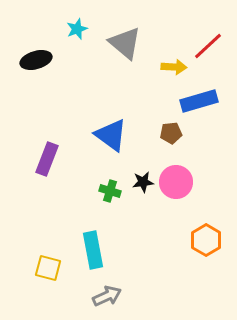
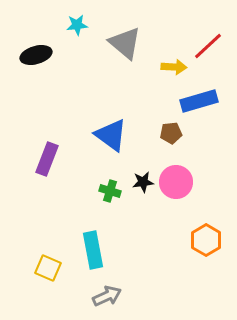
cyan star: moved 4 px up; rotated 15 degrees clockwise
black ellipse: moved 5 px up
yellow square: rotated 8 degrees clockwise
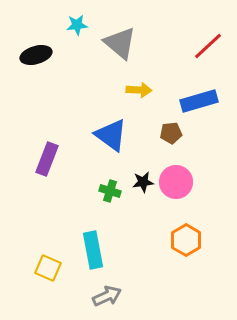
gray triangle: moved 5 px left
yellow arrow: moved 35 px left, 23 px down
orange hexagon: moved 20 px left
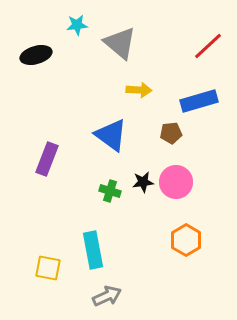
yellow square: rotated 12 degrees counterclockwise
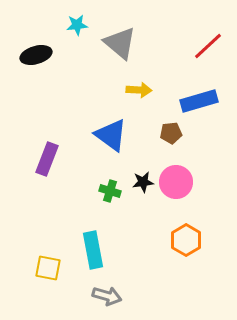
gray arrow: rotated 40 degrees clockwise
